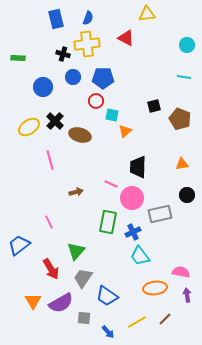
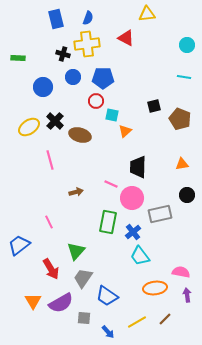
blue cross at (133, 232): rotated 14 degrees counterclockwise
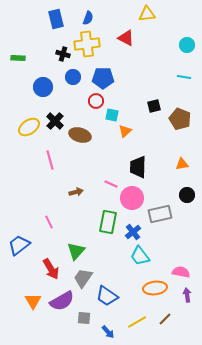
purple semicircle at (61, 303): moved 1 px right, 2 px up
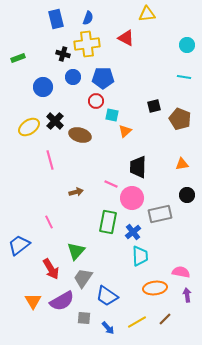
green rectangle at (18, 58): rotated 24 degrees counterclockwise
cyan trapezoid at (140, 256): rotated 145 degrees counterclockwise
blue arrow at (108, 332): moved 4 px up
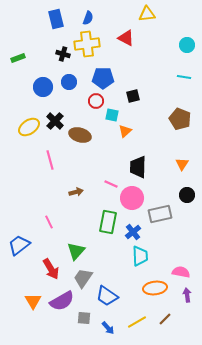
blue circle at (73, 77): moved 4 px left, 5 px down
black square at (154, 106): moved 21 px left, 10 px up
orange triangle at (182, 164): rotated 48 degrees counterclockwise
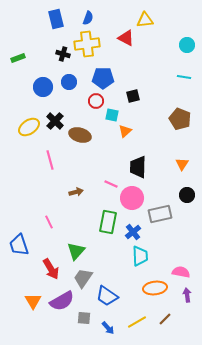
yellow triangle at (147, 14): moved 2 px left, 6 px down
blue trapezoid at (19, 245): rotated 70 degrees counterclockwise
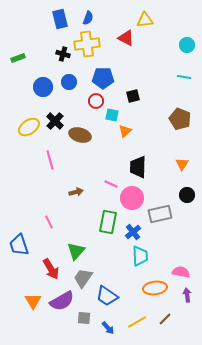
blue rectangle at (56, 19): moved 4 px right
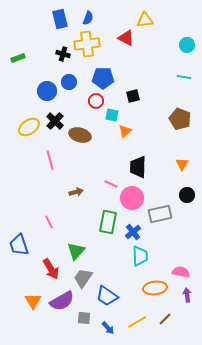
blue circle at (43, 87): moved 4 px right, 4 px down
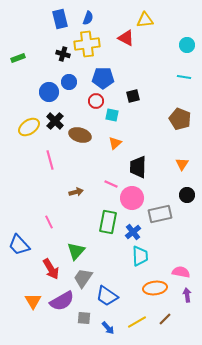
blue circle at (47, 91): moved 2 px right, 1 px down
orange triangle at (125, 131): moved 10 px left, 12 px down
blue trapezoid at (19, 245): rotated 25 degrees counterclockwise
